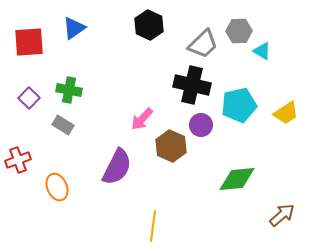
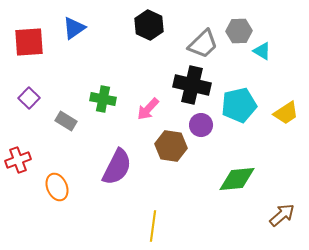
green cross: moved 34 px right, 9 px down
pink arrow: moved 6 px right, 10 px up
gray rectangle: moved 3 px right, 4 px up
brown hexagon: rotated 16 degrees counterclockwise
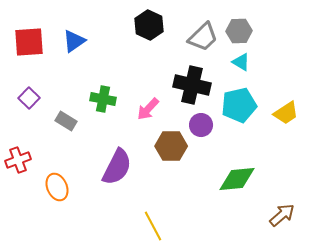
blue triangle: moved 13 px down
gray trapezoid: moved 7 px up
cyan triangle: moved 21 px left, 11 px down
brown hexagon: rotated 8 degrees counterclockwise
yellow line: rotated 36 degrees counterclockwise
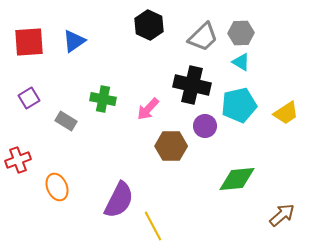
gray hexagon: moved 2 px right, 2 px down
purple square: rotated 15 degrees clockwise
purple circle: moved 4 px right, 1 px down
purple semicircle: moved 2 px right, 33 px down
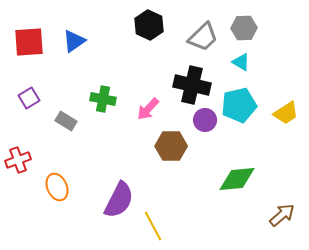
gray hexagon: moved 3 px right, 5 px up
purple circle: moved 6 px up
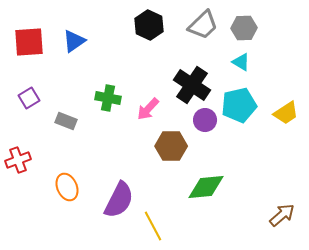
gray trapezoid: moved 12 px up
black cross: rotated 21 degrees clockwise
green cross: moved 5 px right, 1 px up
gray rectangle: rotated 10 degrees counterclockwise
green diamond: moved 31 px left, 8 px down
orange ellipse: moved 10 px right
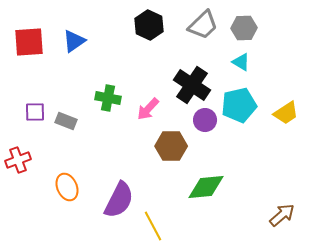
purple square: moved 6 px right, 14 px down; rotated 30 degrees clockwise
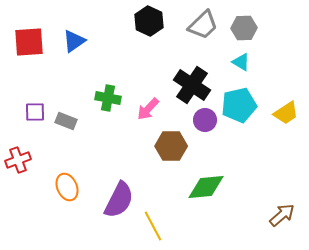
black hexagon: moved 4 px up
